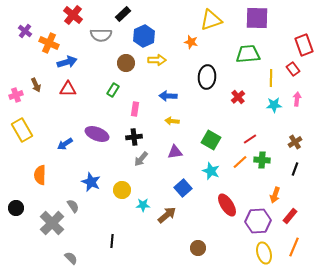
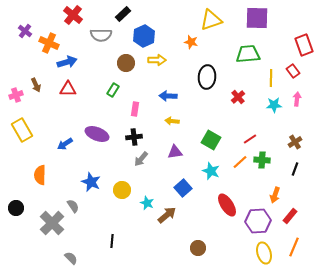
red rectangle at (293, 69): moved 2 px down
cyan star at (143, 205): moved 4 px right, 2 px up; rotated 24 degrees clockwise
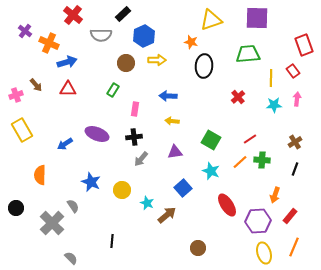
black ellipse at (207, 77): moved 3 px left, 11 px up
brown arrow at (36, 85): rotated 16 degrees counterclockwise
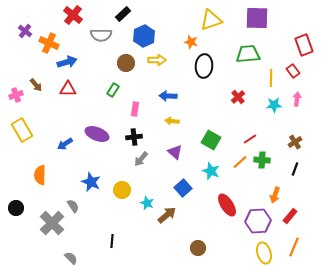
purple triangle at (175, 152): rotated 49 degrees clockwise
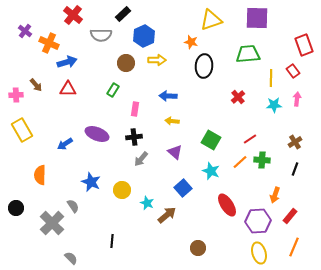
pink cross at (16, 95): rotated 16 degrees clockwise
yellow ellipse at (264, 253): moved 5 px left
